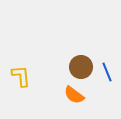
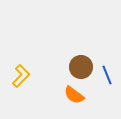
blue line: moved 3 px down
yellow L-shape: rotated 50 degrees clockwise
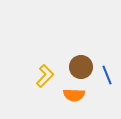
yellow L-shape: moved 24 px right
orange semicircle: rotated 35 degrees counterclockwise
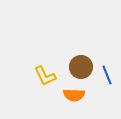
yellow L-shape: rotated 110 degrees clockwise
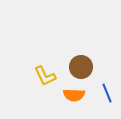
blue line: moved 18 px down
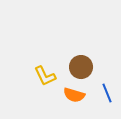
orange semicircle: rotated 15 degrees clockwise
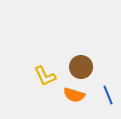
blue line: moved 1 px right, 2 px down
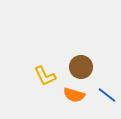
blue line: moved 1 px left; rotated 30 degrees counterclockwise
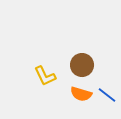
brown circle: moved 1 px right, 2 px up
orange semicircle: moved 7 px right, 1 px up
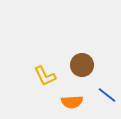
orange semicircle: moved 9 px left, 8 px down; rotated 20 degrees counterclockwise
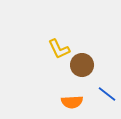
yellow L-shape: moved 14 px right, 27 px up
blue line: moved 1 px up
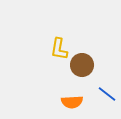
yellow L-shape: rotated 35 degrees clockwise
